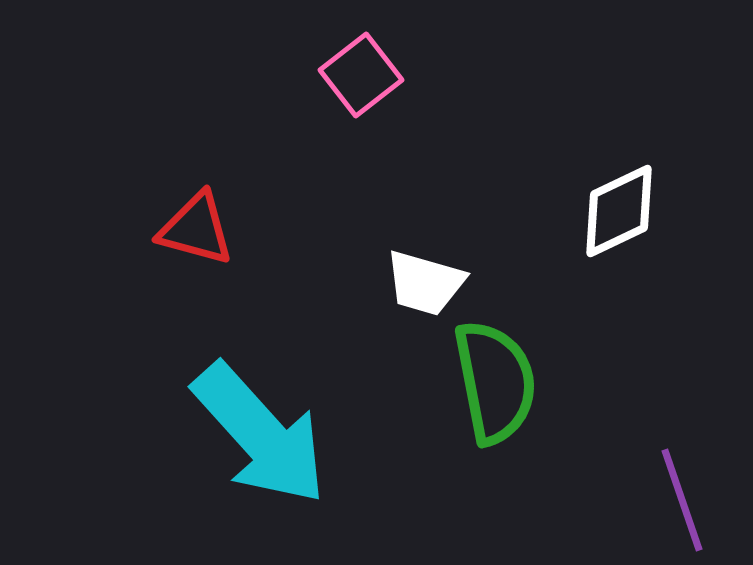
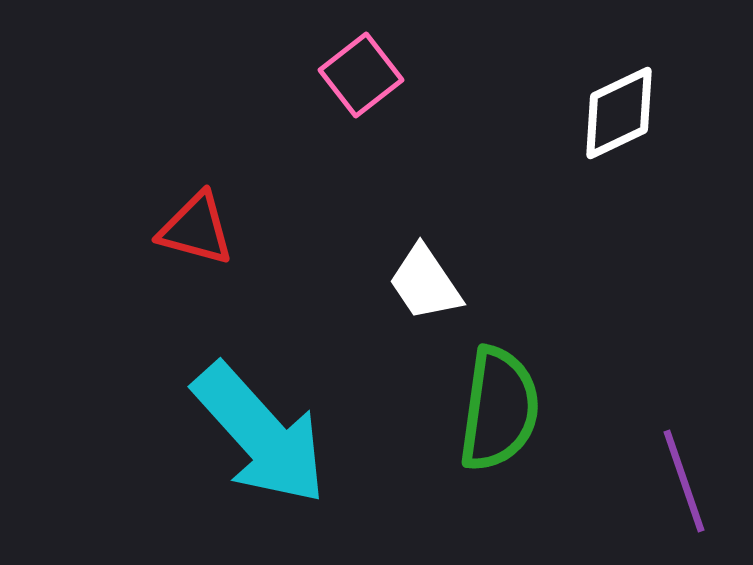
white diamond: moved 98 px up
white trapezoid: rotated 40 degrees clockwise
green semicircle: moved 4 px right, 27 px down; rotated 19 degrees clockwise
purple line: moved 2 px right, 19 px up
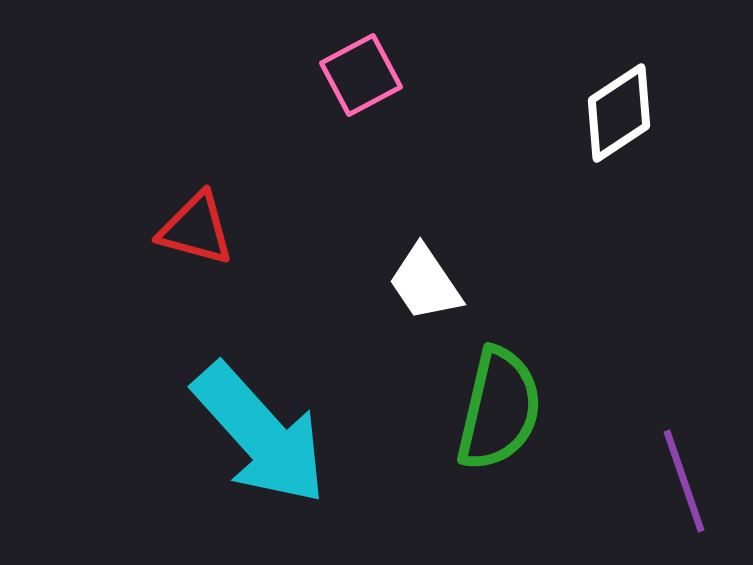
pink square: rotated 10 degrees clockwise
white diamond: rotated 8 degrees counterclockwise
green semicircle: rotated 5 degrees clockwise
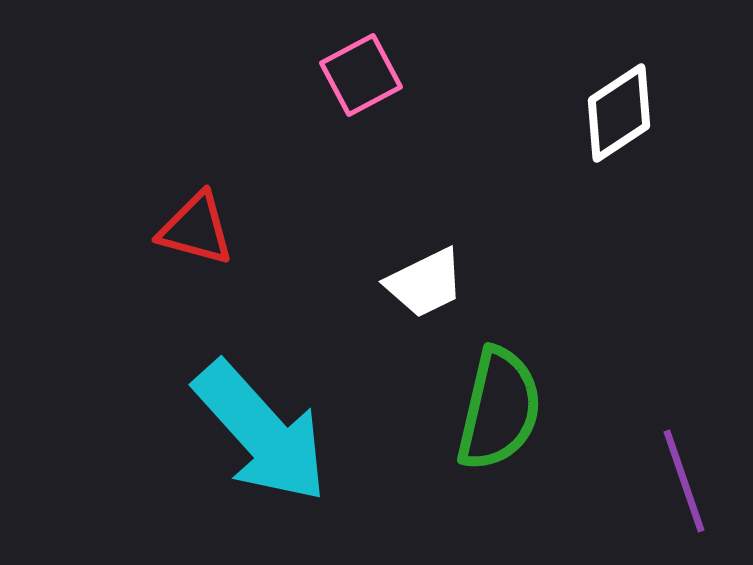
white trapezoid: rotated 82 degrees counterclockwise
cyan arrow: moved 1 px right, 2 px up
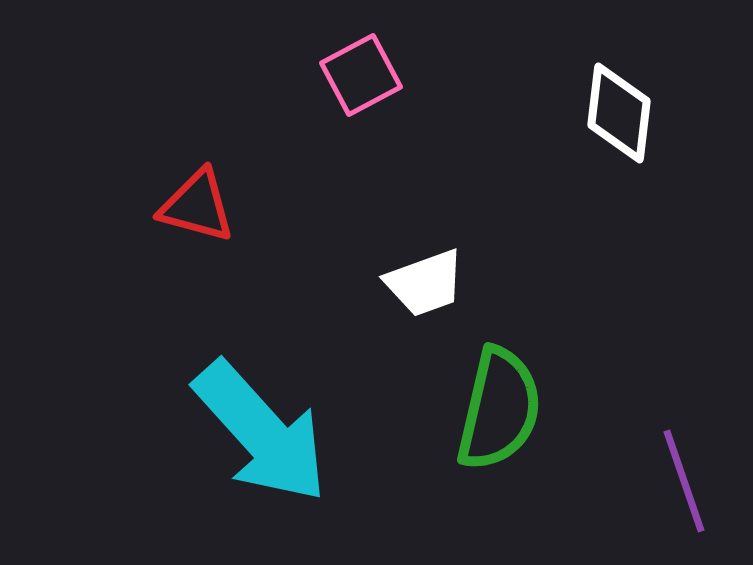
white diamond: rotated 50 degrees counterclockwise
red triangle: moved 1 px right, 23 px up
white trapezoid: rotated 6 degrees clockwise
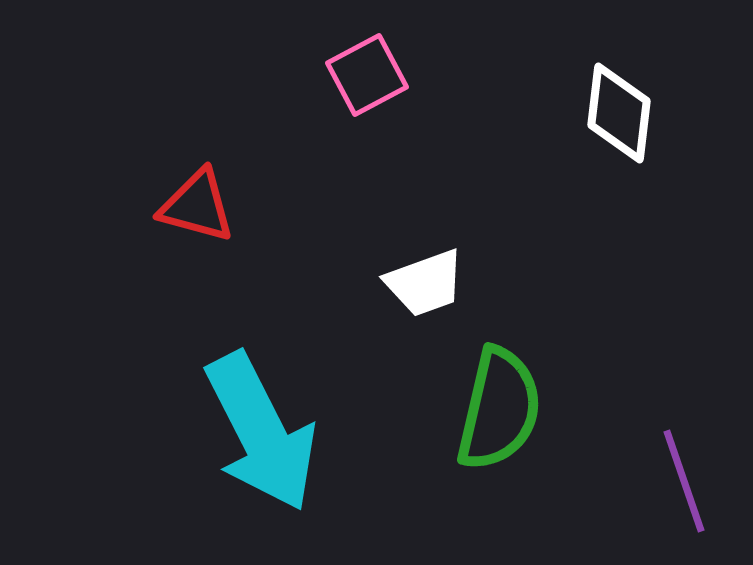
pink square: moved 6 px right
cyan arrow: rotated 15 degrees clockwise
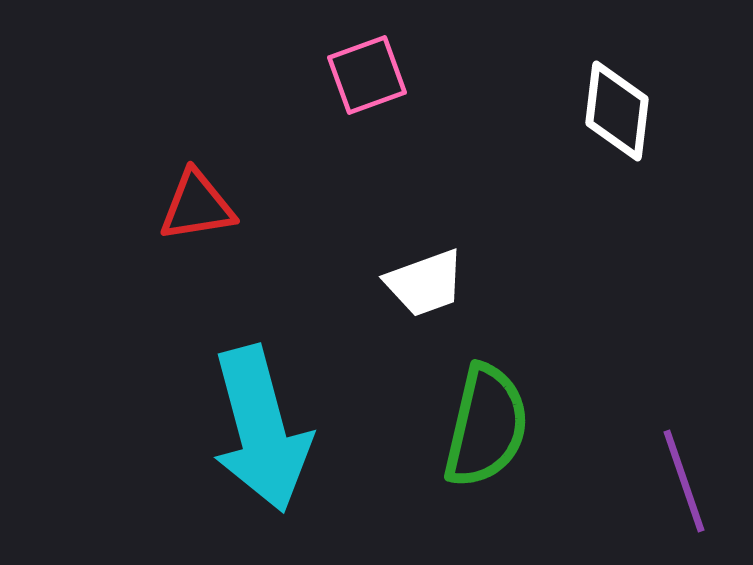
pink square: rotated 8 degrees clockwise
white diamond: moved 2 px left, 2 px up
red triangle: rotated 24 degrees counterclockwise
green semicircle: moved 13 px left, 17 px down
cyan arrow: moved 3 px up; rotated 12 degrees clockwise
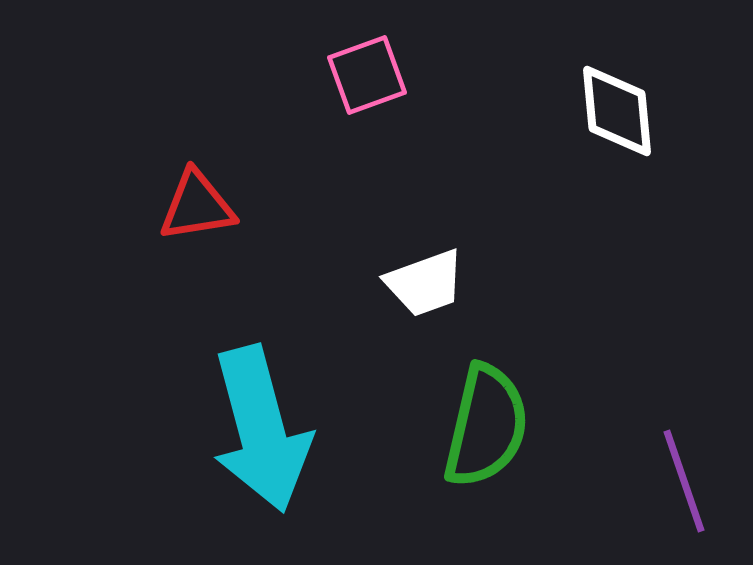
white diamond: rotated 12 degrees counterclockwise
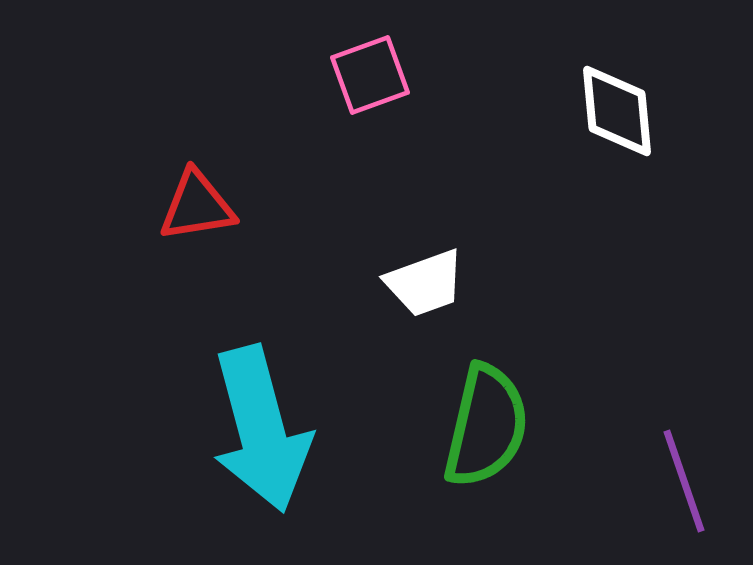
pink square: moved 3 px right
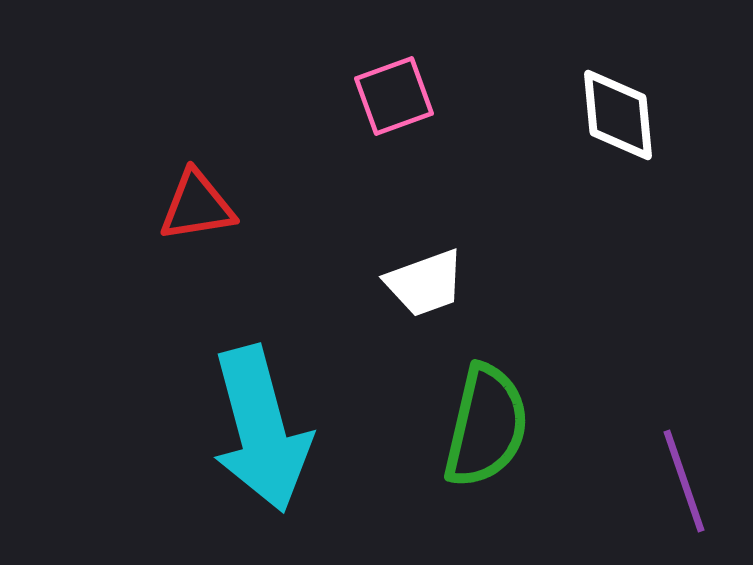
pink square: moved 24 px right, 21 px down
white diamond: moved 1 px right, 4 px down
